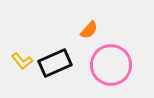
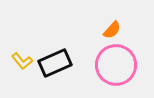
orange semicircle: moved 23 px right
pink circle: moved 5 px right
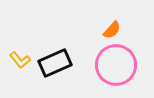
yellow L-shape: moved 2 px left, 1 px up
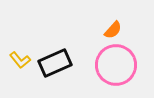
orange semicircle: moved 1 px right
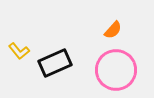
yellow L-shape: moved 1 px left, 9 px up
pink circle: moved 5 px down
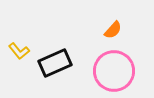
pink circle: moved 2 px left, 1 px down
